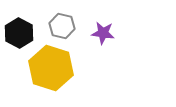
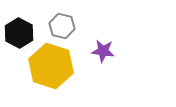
purple star: moved 18 px down
yellow hexagon: moved 2 px up
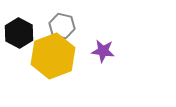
yellow hexagon: moved 2 px right, 10 px up; rotated 21 degrees clockwise
